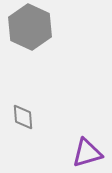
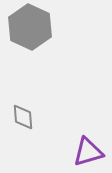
purple triangle: moved 1 px right, 1 px up
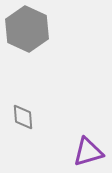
gray hexagon: moved 3 px left, 2 px down
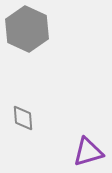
gray diamond: moved 1 px down
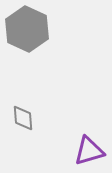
purple triangle: moved 1 px right, 1 px up
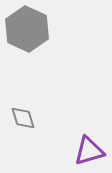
gray diamond: rotated 12 degrees counterclockwise
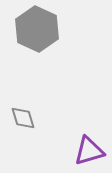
gray hexagon: moved 10 px right
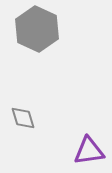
purple triangle: rotated 8 degrees clockwise
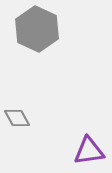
gray diamond: moved 6 px left; rotated 12 degrees counterclockwise
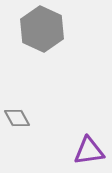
gray hexagon: moved 5 px right
